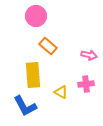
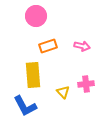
orange rectangle: rotated 60 degrees counterclockwise
pink arrow: moved 7 px left, 9 px up
yellow triangle: moved 2 px right; rotated 16 degrees clockwise
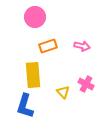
pink circle: moved 1 px left, 1 px down
pink cross: rotated 35 degrees clockwise
blue L-shape: rotated 45 degrees clockwise
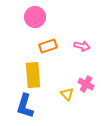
yellow triangle: moved 4 px right, 2 px down
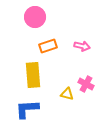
yellow triangle: rotated 32 degrees counterclockwise
blue L-shape: moved 2 px right, 3 px down; rotated 70 degrees clockwise
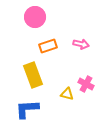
pink arrow: moved 1 px left, 2 px up
yellow rectangle: rotated 15 degrees counterclockwise
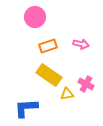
yellow rectangle: moved 16 px right; rotated 35 degrees counterclockwise
yellow triangle: rotated 24 degrees counterclockwise
blue L-shape: moved 1 px left, 1 px up
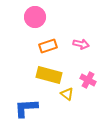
yellow rectangle: rotated 20 degrees counterclockwise
pink cross: moved 2 px right, 4 px up
yellow triangle: rotated 48 degrees clockwise
